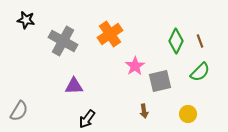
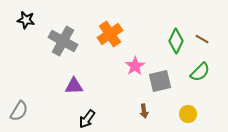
brown line: moved 2 px right, 2 px up; rotated 40 degrees counterclockwise
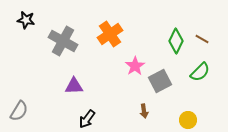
gray square: rotated 15 degrees counterclockwise
yellow circle: moved 6 px down
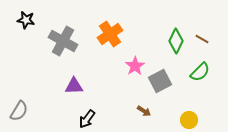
brown arrow: rotated 48 degrees counterclockwise
yellow circle: moved 1 px right
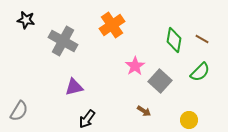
orange cross: moved 2 px right, 9 px up
green diamond: moved 2 px left, 1 px up; rotated 15 degrees counterclockwise
gray square: rotated 20 degrees counterclockwise
purple triangle: moved 1 px down; rotated 12 degrees counterclockwise
